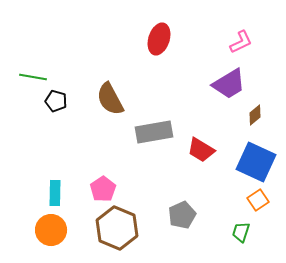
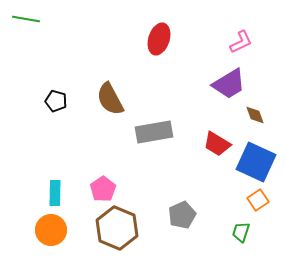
green line: moved 7 px left, 58 px up
brown diamond: rotated 70 degrees counterclockwise
red trapezoid: moved 16 px right, 6 px up
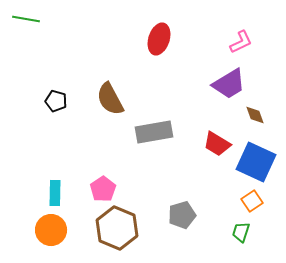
orange square: moved 6 px left, 1 px down
gray pentagon: rotated 8 degrees clockwise
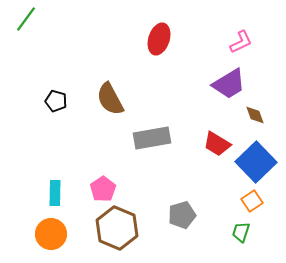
green line: rotated 64 degrees counterclockwise
gray rectangle: moved 2 px left, 6 px down
blue square: rotated 21 degrees clockwise
orange circle: moved 4 px down
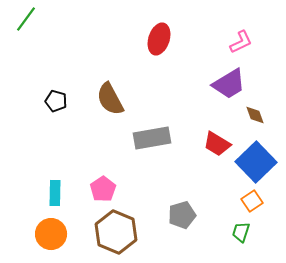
brown hexagon: moved 1 px left, 4 px down
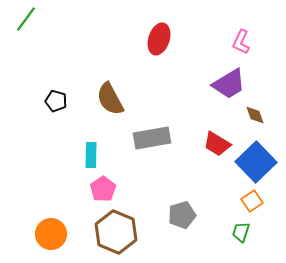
pink L-shape: rotated 140 degrees clockwise
cyan rectangle: moved 36 px right, 38 px up
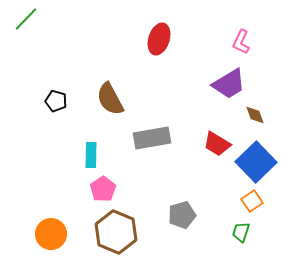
green line: rotated 8 degrees clockwise
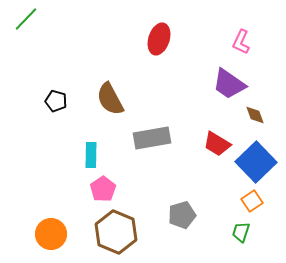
purple trapezoid: rotated 66 degrees clockwise
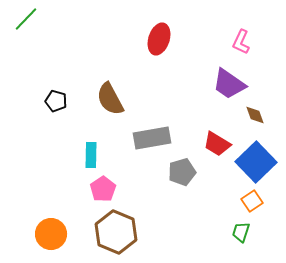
gray pentagon: moved 43 px up
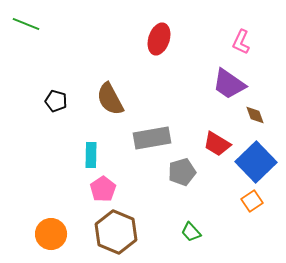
green line: moved 5 px down; rotated 68 degrees clockwise
green trapezoid: moved 50 px left; rotated 60 degrees counterclockwise
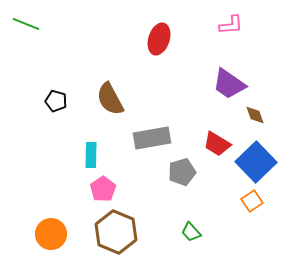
pink L-shape: moved 10 px left, 17 px up; rotated 120 degrees counterclockwise
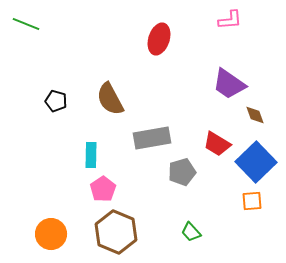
pink L-shape: moved 1 px left, 5 px up
orange square: rotated 30 degrees clockwise
